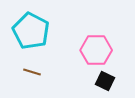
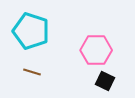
cyan pentagon: rotated 9 degrees counterclockwise
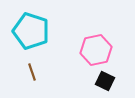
pink hexagon: rotated 12 degrees counterclockwise
brown line: rotated 54 degrees clockwise
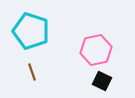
black square: moved 3 px left
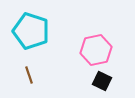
brown line: moved 3 px left, 3 px down
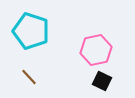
brown line: moved 2 px down; rotated 24 degrees counterclockwise
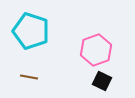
pink hexagon: rotated 8 degrees counterclockwise
brown line: rotated 36 degrees counterclockwise
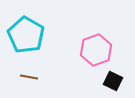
cyan pentagon: moved 5 px left, 4 px down; rotated 12 degrees clockwise
black square: moved 11 px right
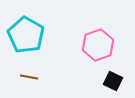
pink hexagon: moved 2 px right, 5 px up
